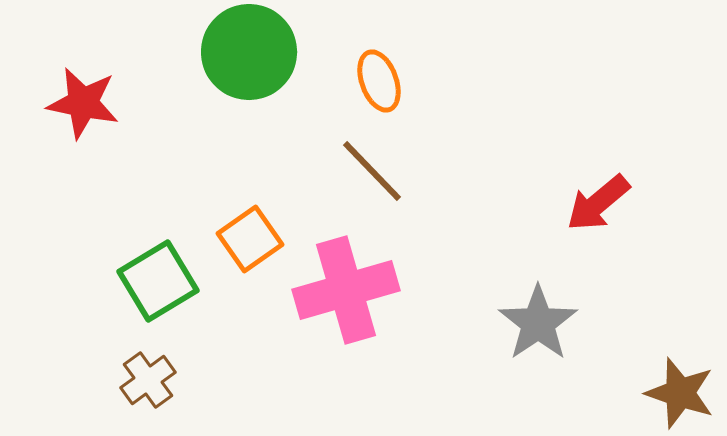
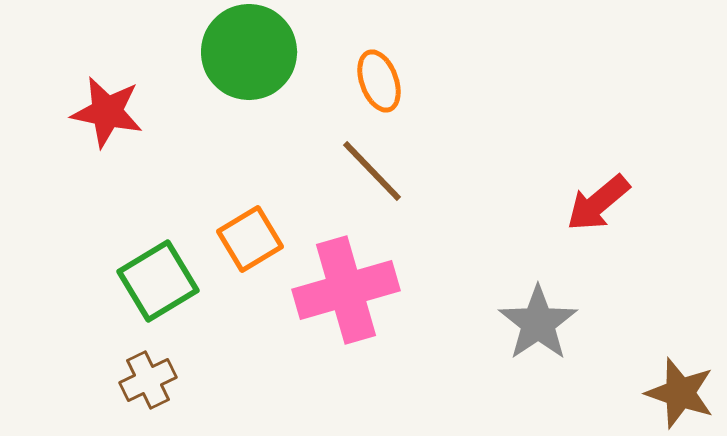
red star: moved 24 px right, 9 px down
orange square: rotated 4 degrees clockwise
brown cross: rotated 10 degrees clockwise
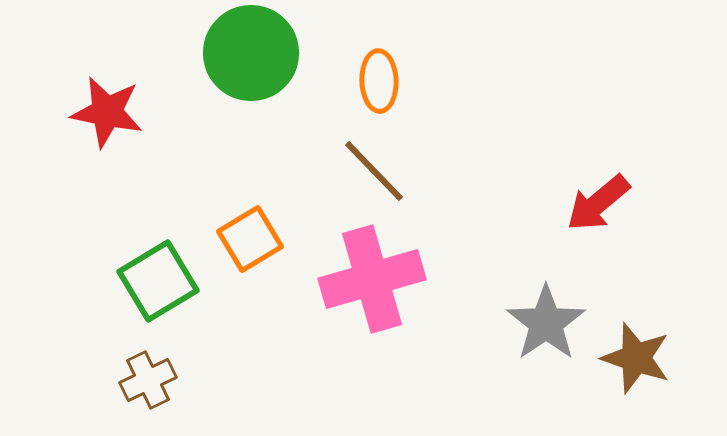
green circle: moved 2 px right, 1 px down
orange ellipse: rotated 18 degrees clockwise
brown line: moved 2 px right
pink cross: moved 26 px right, 11 px up
gray star: moved 8 px right
brown star: moved 44 px left, 35 px up
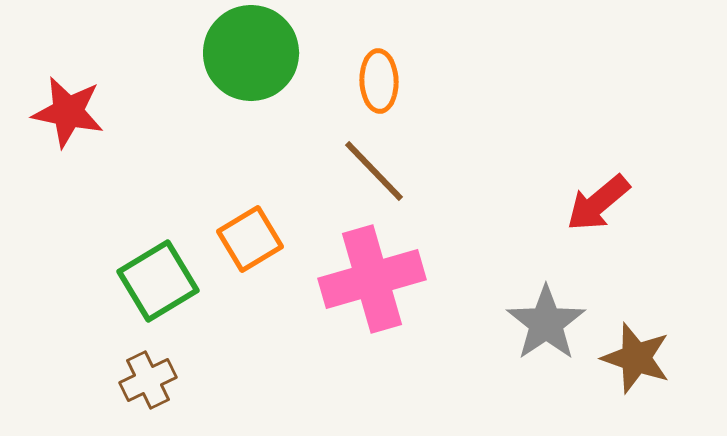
red star: moved 39 px left
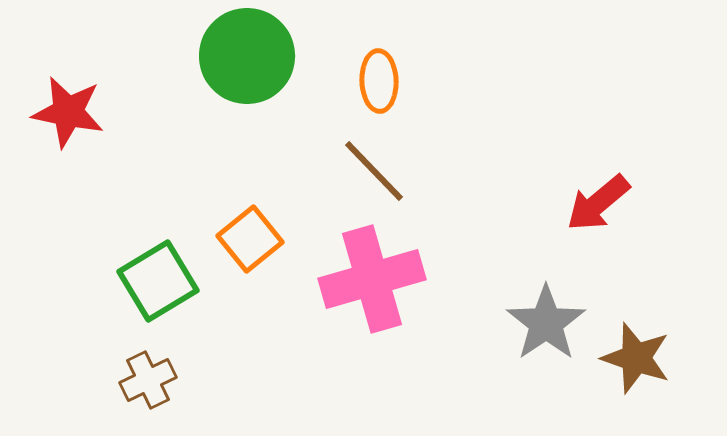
green circle: moved 4 px left, 3 px down
orange square: rotated 8 degrees counterclockwise
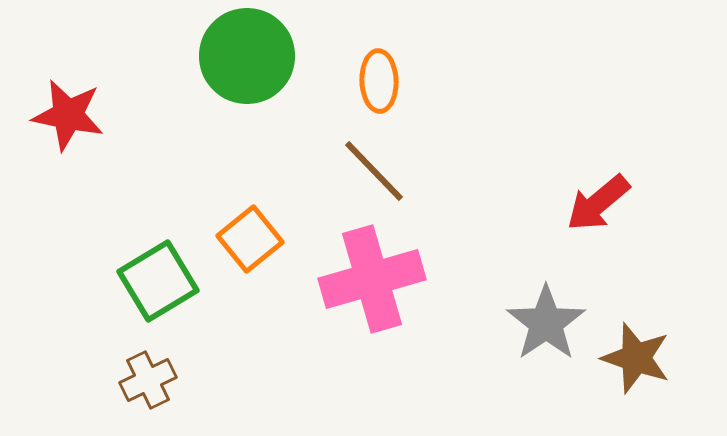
red star: moved 3 px down
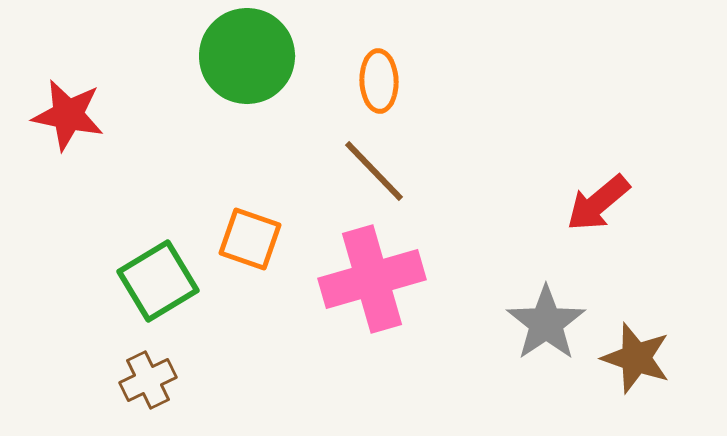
orange square: rotated 32 degrees counterclockwise
